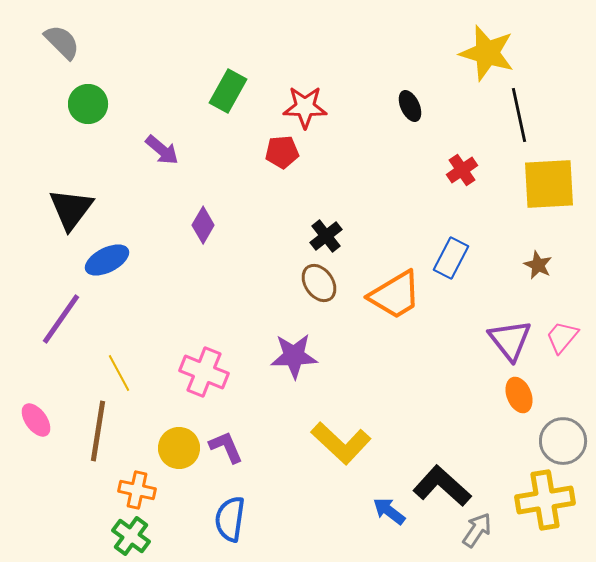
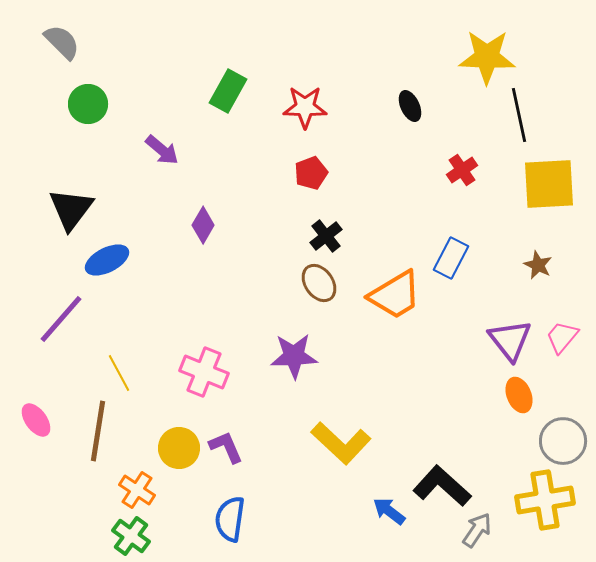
yellow star: moved 4 px down; rotated 14 degrees counterclockwise
red pentagon: moved 29 px right, 21 px down; rotated 16 degrees counterclockwise
purple line: rotated 6 degrees clockwise
orange cross: rotated 21 degrees clockwise
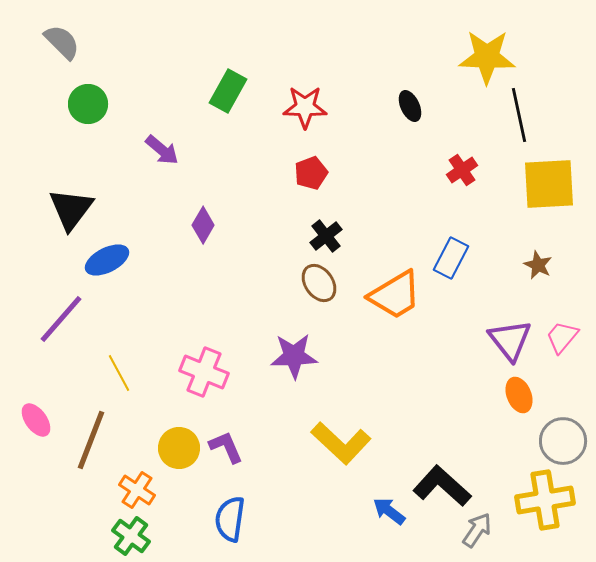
brown line: moved 7 px left, 9 px down; rotated 12 degrees clockwise
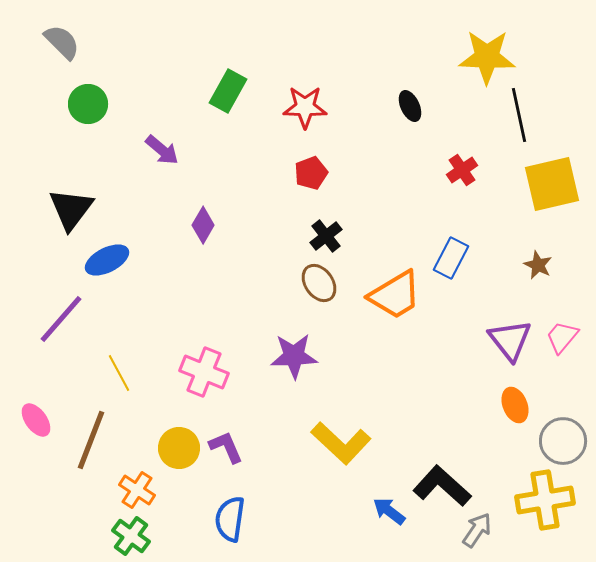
yellow square: moved 3 px right; rotated 10 degrees counterclockwise
orange ellipse: moved 4 px left, 10 px down
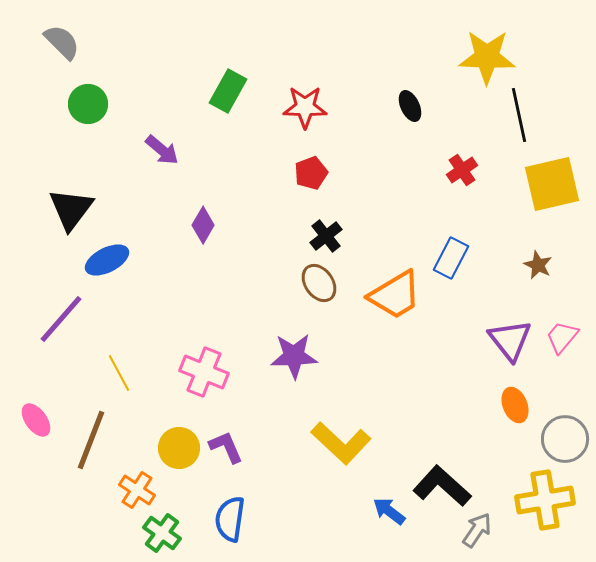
gray circle: moved 2 px right, 2 px up
green cross: moved 31 px right, 3 px up
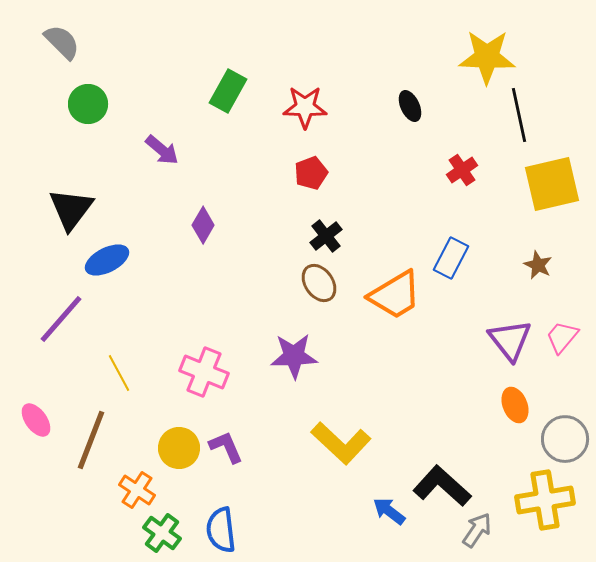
blue semicircle: moved 9 px left, 11 px down; rotated 15 degrees counterclockwise
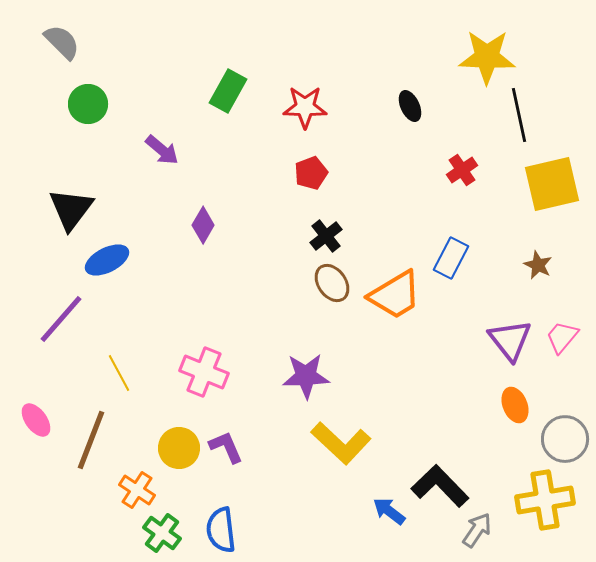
brown ellipse: moved 13 px right
purple star: moved 12 px right, 20 px down
black L-shape: moved 2 px left; rotated 4 degrees clockwise
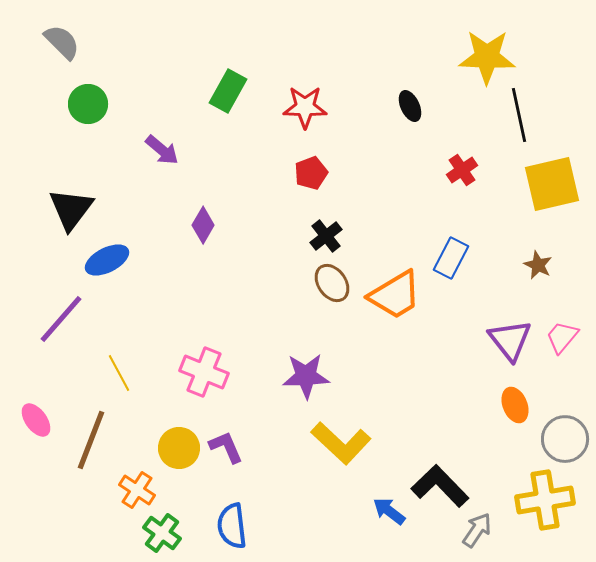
blue semicircle: moved 11 px right, 4 px up
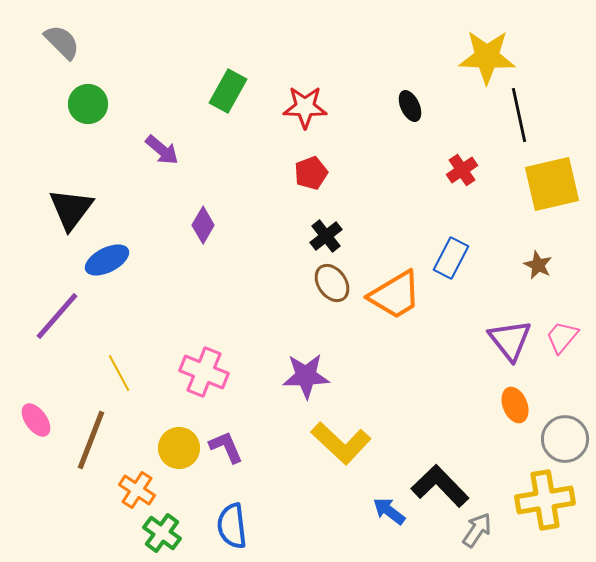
purple line: moved 4 px left, 3 px up
